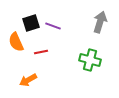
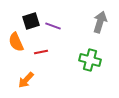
black square: moved 2 px up
orange arrow: moved 2 px left; rotated 18 degrees counterclockwise
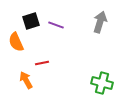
purple line: moved 3 px right, 1 px up
red line: moved 1 px right, 11 px down
green cross: moved 12 px right, 23 px down
orange arrow: rotated 108 degrees clockwise
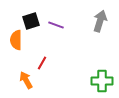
gray arrow: moved 1 px up
orange semicircle: moved 2 px up; rotated 24 degrees clockwise
red line: rotated 48 degrees counterclockwise
green cross: moved 2 px up; rotated 15 degrees counterclockwise
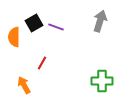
black square: moved 3 px right, 2 px down; rotated 12 degrees counterclockwise
purple line: moved 2 px down
orange semicircle: moved 2 px left, 3 px up
orange arrow: moved 2 px left, 5 px down
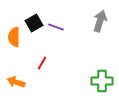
orange arrow: moved 8 px left, 3 px up; rotated 42 degrees counterclockwise
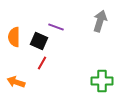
black square: moved 5 px right, 18 px down; rotated 36 degrees counterclockwise
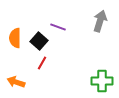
purple line: moved 2 px right
orange semicircle: moved 1 px right, 1 px down
black square: rotated 18 degrees clockwise
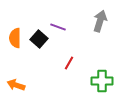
black square: moved 2 px up
red line: moved 27 px right
orange arrow: moved 3 px down
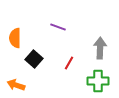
gray arrow: moved 27 px down; rotated 15 degrees counterclockwise
black square: moved 5 px left, 20 px down
green cross: moved 4 px left
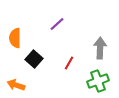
purple line: moved 1 px left, 3 px up; rotated 63 degrees counterclockwise
green cross: rotated 20 degrees counterclockwise
